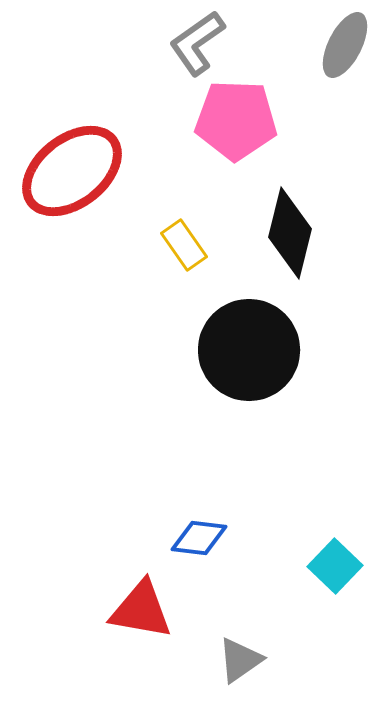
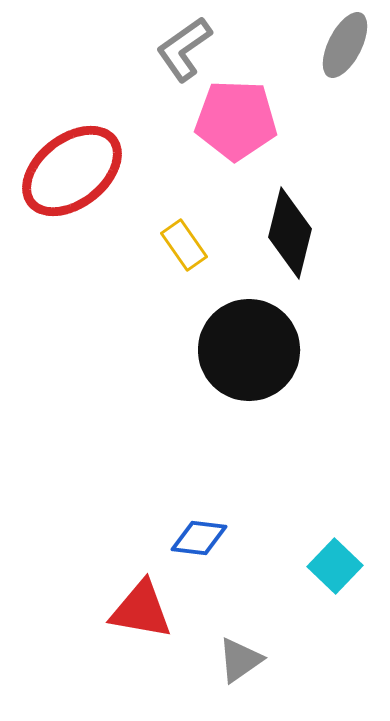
gray L-shape: moved 13 px left, 6 px down
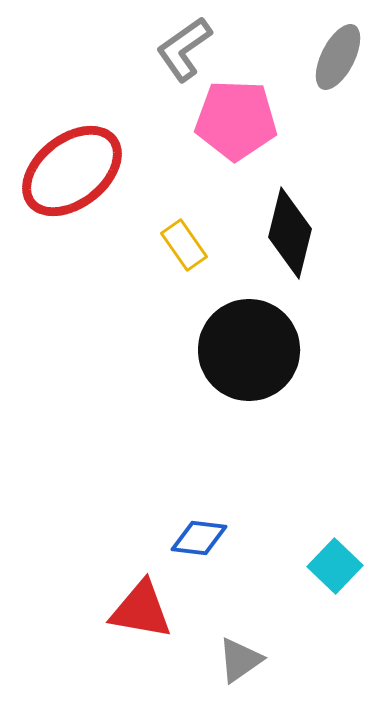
gray ellipse: moved 7 px left, 12 px down
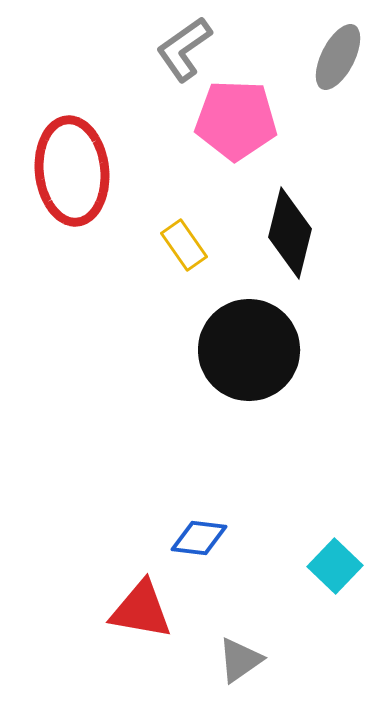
red ellipse: rotated 58 degrees counterclockwise
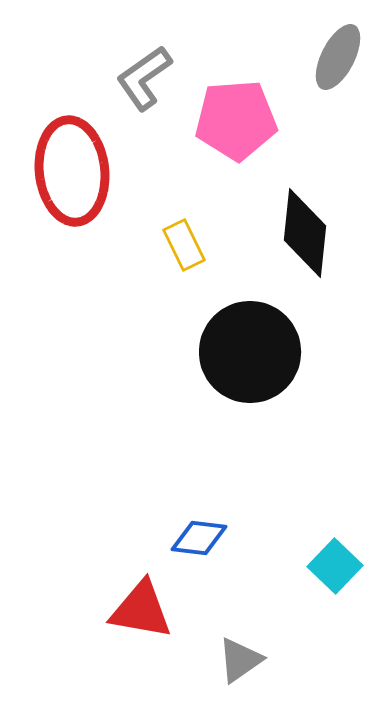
gray L-shape: moved 40 px left, 29 px down
pink pentagon: rotated 6 degrees counterclockwise
black diamond: moved 15 px right; rotated 8 degrees counterclockwise
yellow rectangle: rotated 9 degrees clockwise
black circle: moved 1 px right, 2 px down
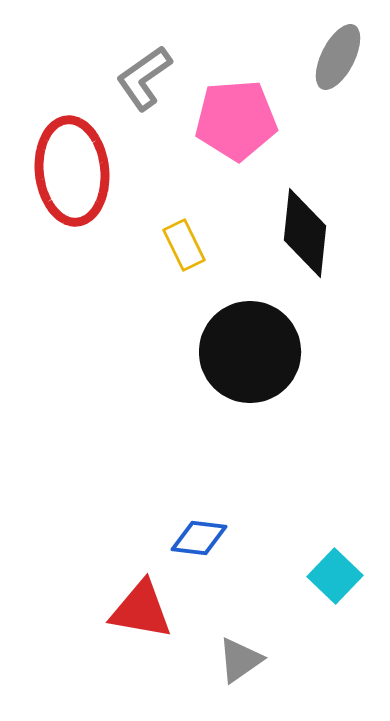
cyan square: moved 10 px down
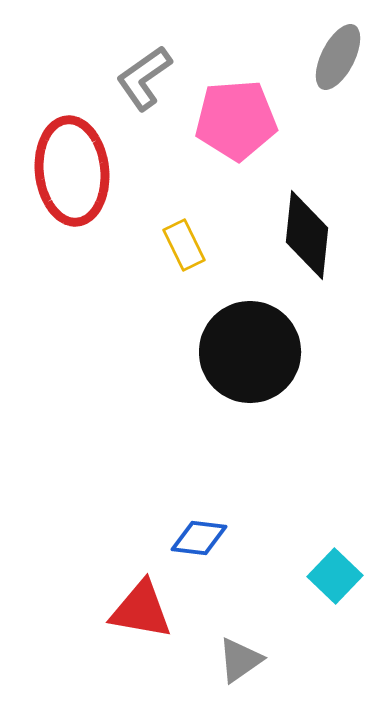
black diamond: moved 2 px right, 2 px down
